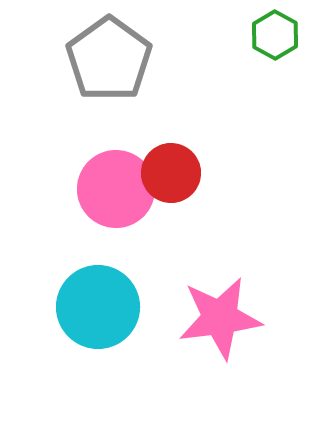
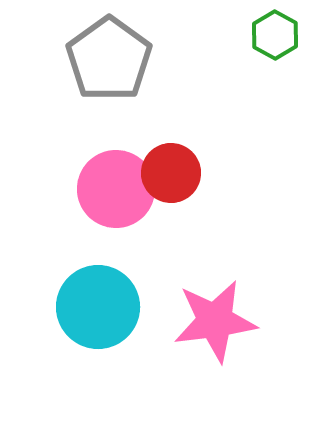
pink star: moved 5 px left, 3 px down
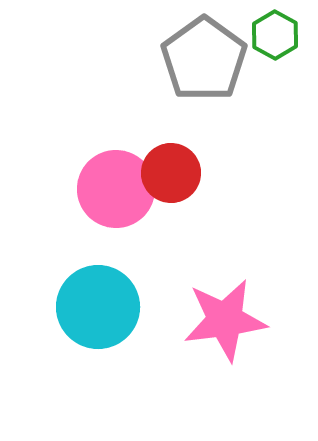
gray pentagon: moved 95 px right
pink star: moved 10 px right, 1 px up
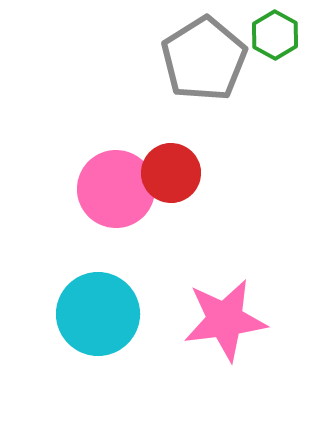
gray pentagon: rotated 4 degrees clockwise
cyan circle: moved 7 px down
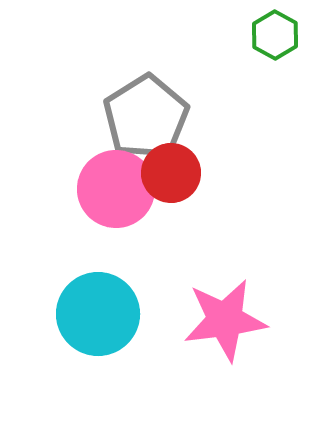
gray pentagon: moved 58 px left, 58 px down
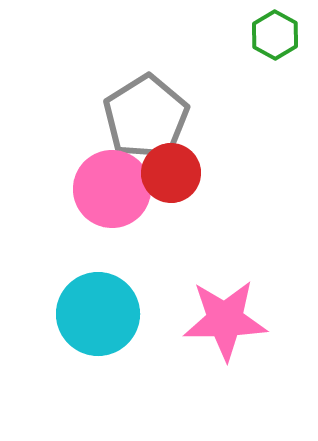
pink circle: moved 4 px left
pink star: rotated 6 degrees clockwise
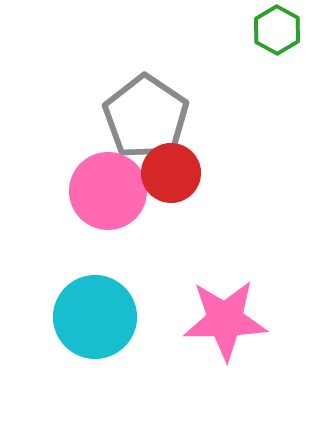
green hexagon: moved 2 px right, 5 px up
gray pentagon: rotated 6 degrees counterclockwise
pink circle: moved 4 px left, 2 px down
cyan circle: moved 3 px left, 3 px down
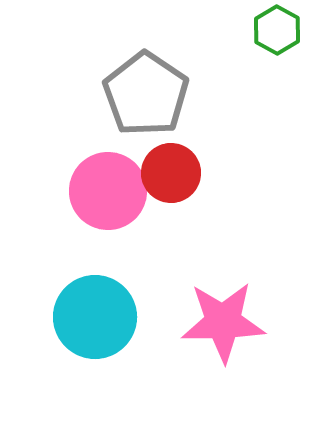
gray pentagon: moved 23 px up
pink star: moved 2 px left, 2 px down
